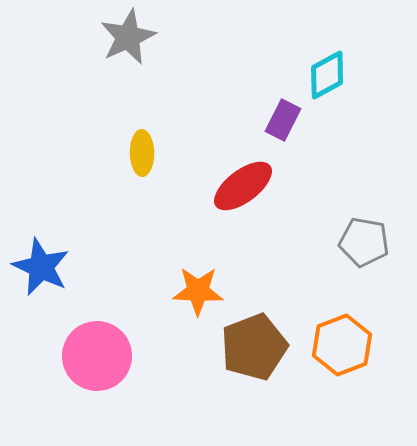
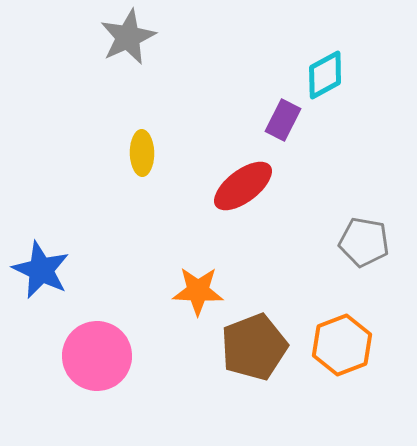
cyan diamond: moved 2 px left
blue star: moved 3 px down
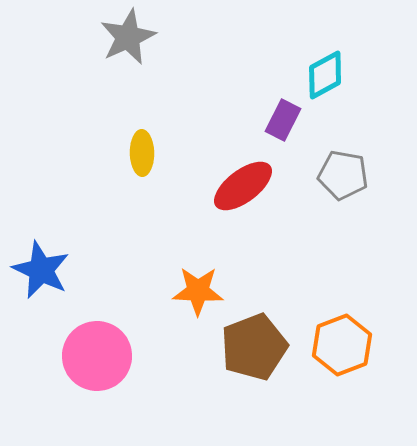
gray pentagon: moved 21 px left, 67 px up
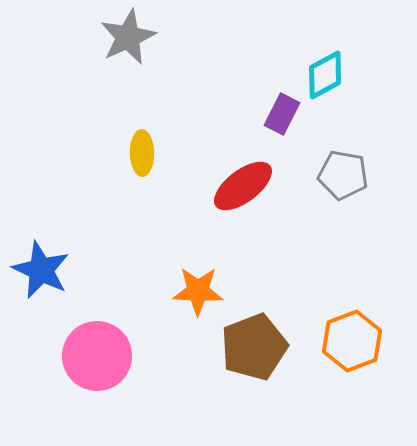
purple rectangle: moved 1 px left, 6 px up
orange hexagon: moved 10 px right, 4 px up
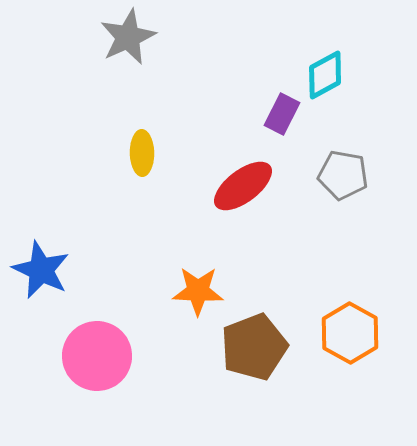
orange hexagon: moved 2 px left, 8 px up; rotated 10 degrees counterclockwise
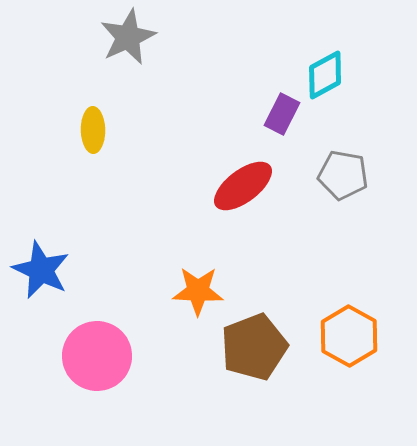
yellow ellipse: moved 49 px left, 23 px up
orange hexagon: moved 1 px left, 3 px down
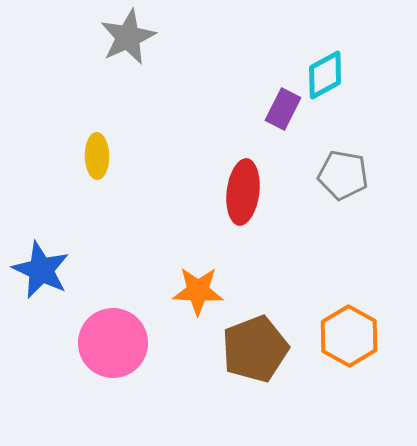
purple rectangle: moved 1 px right, 5 px up
yellow ellipse: moved 4 px right, 26 px down
red ellipse: moved 6 px down; rotated 46 degrees counterclockwise
brown pentagon: moved 1 px right, 2 px down
pink circle: moved 16 px right, 13 px up
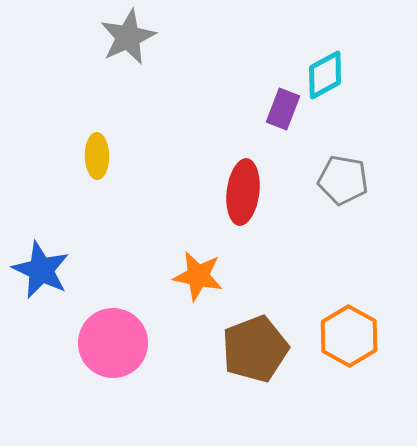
purple rectangle: rotated 6 degrees counterclockwise
gray pentagon: moved 5 px down
orange star: moved 15 px up; rotated 9 degrees clockwise
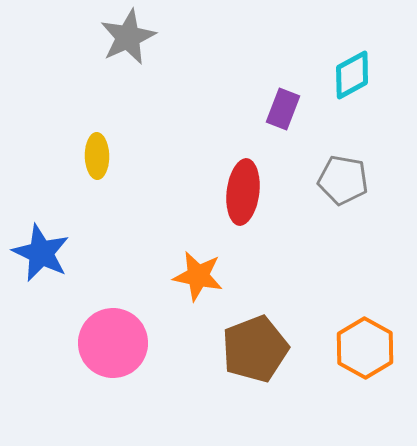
cyan diamond: moved 27 px right
blue star: moved 17 px up
orange hexagon: moved 16 px right, 12 px down
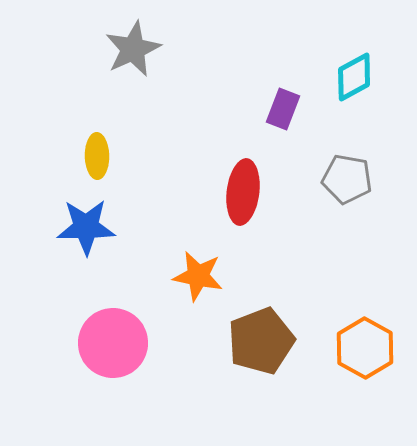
gray star: moved 5 px right, 12 px down
cyan diamond: moved 2 px right, 2 px down
gray pentagon: moved 4 px right, 1 px up
blue star: moved 45 px right, 26 px up; rotated 26 degrees counterclockwise
brown pentagon: moved 6 px right, 8 px up
